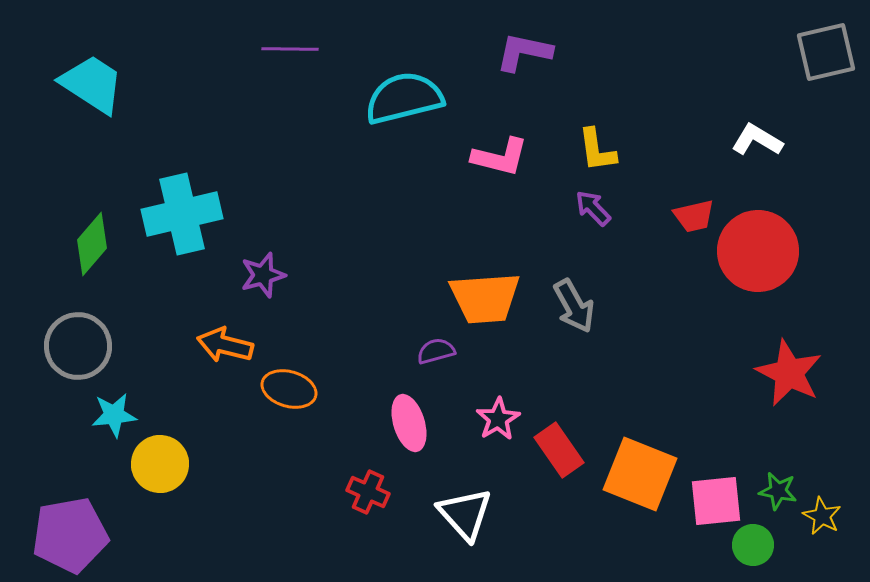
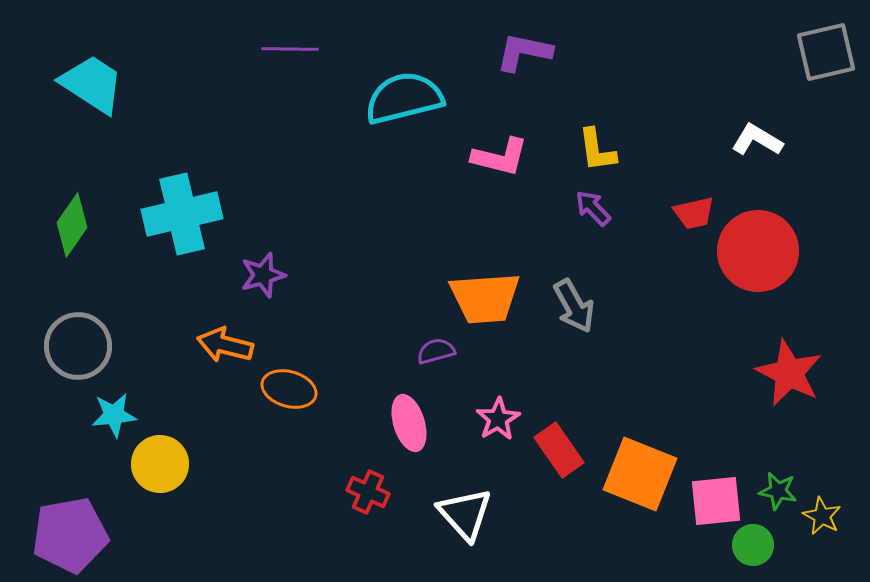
red trapezoid: moved 3 px up
green diamond: moved 20 px left, 19 px up; rotated 6 degrees counterclockwise
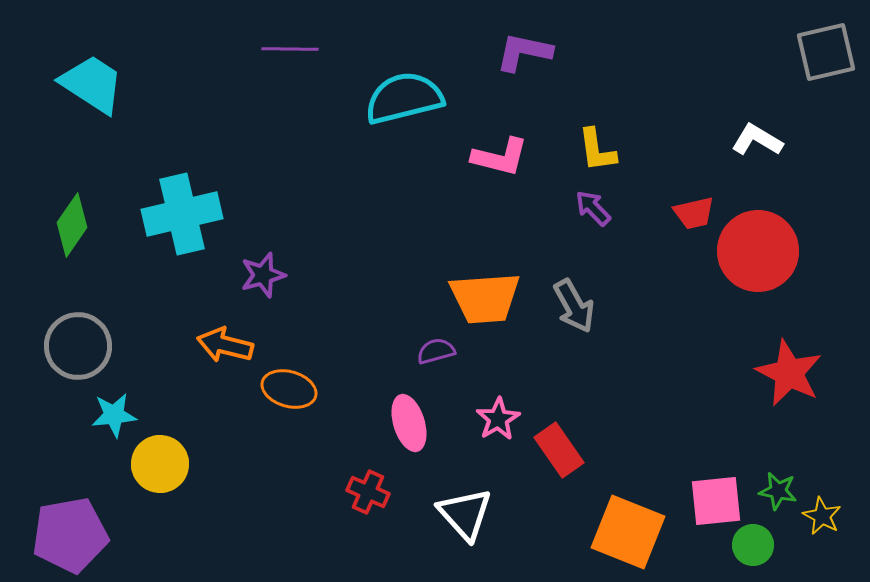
orange square: moved 12 px left, 58 px down
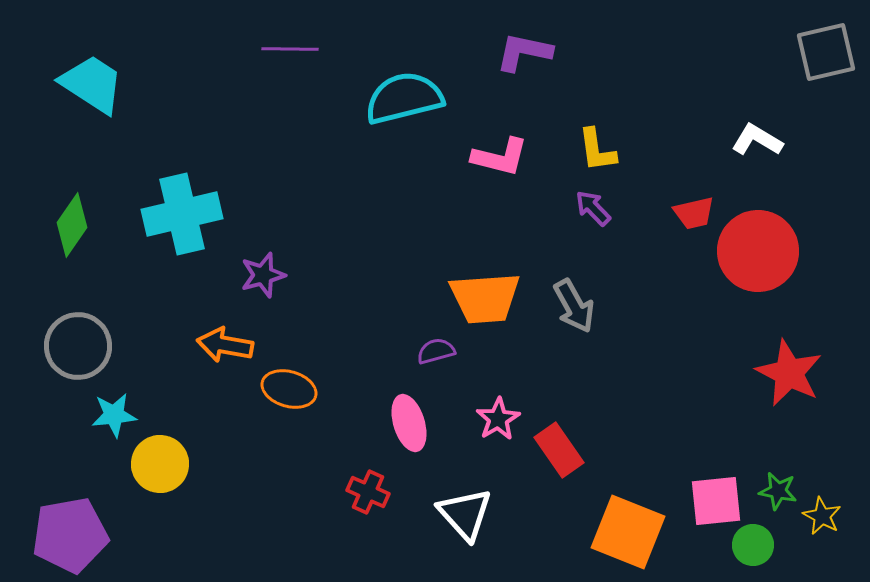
orange arrow: rotated 4 degrees counterclockwise
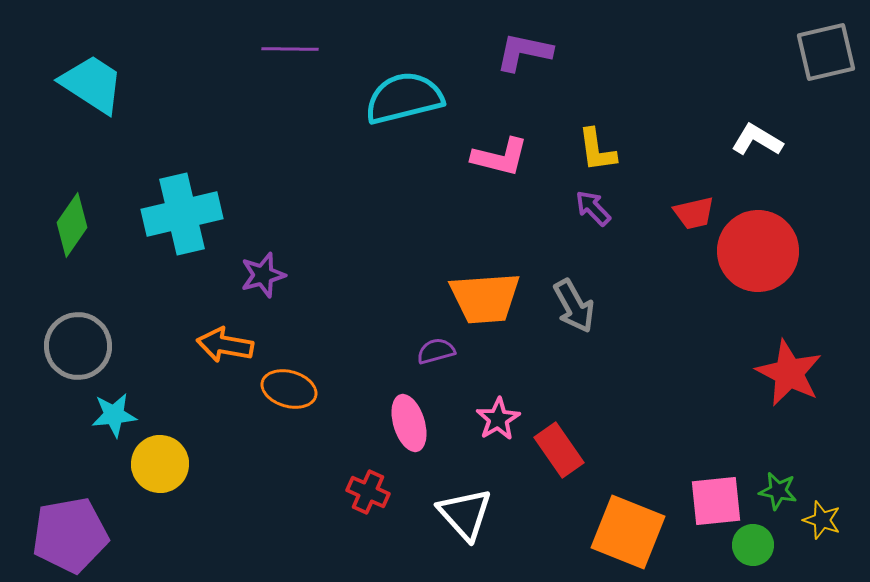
yellow star: moved 4 px down; rotated 9 degrees counterclockwise
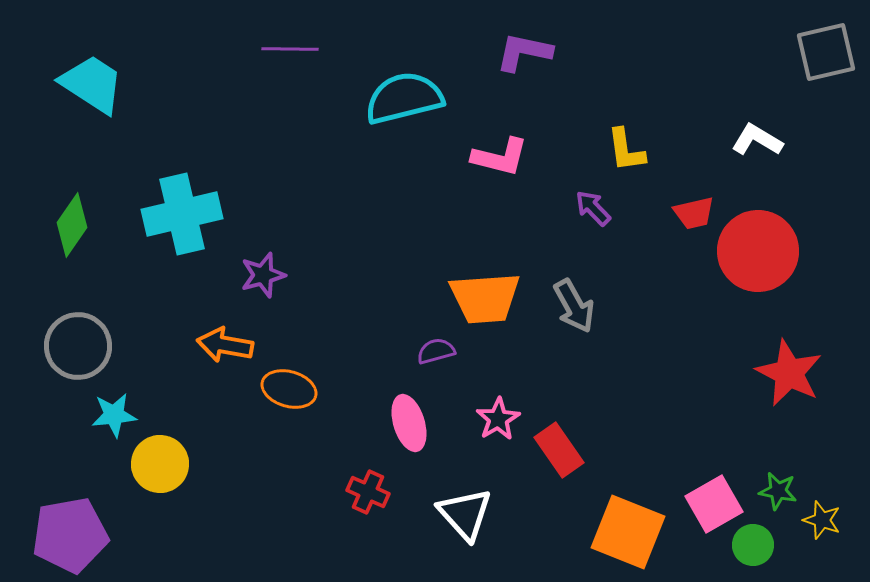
yellow L-shape: moved 29 px right
pink square: moved 2 px left, 3 px down; rotated 24 degrees counterclockwise
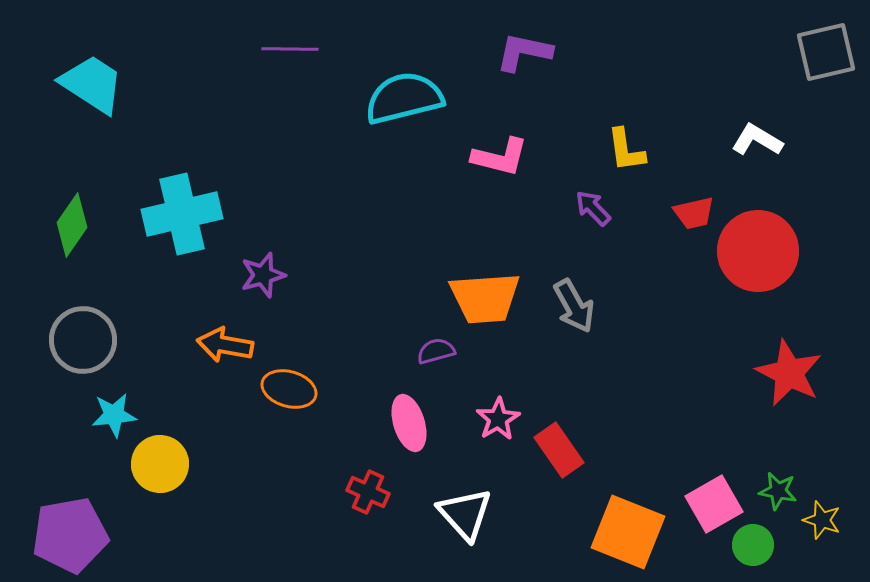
gray circle: moved 5 px right, 6 px up
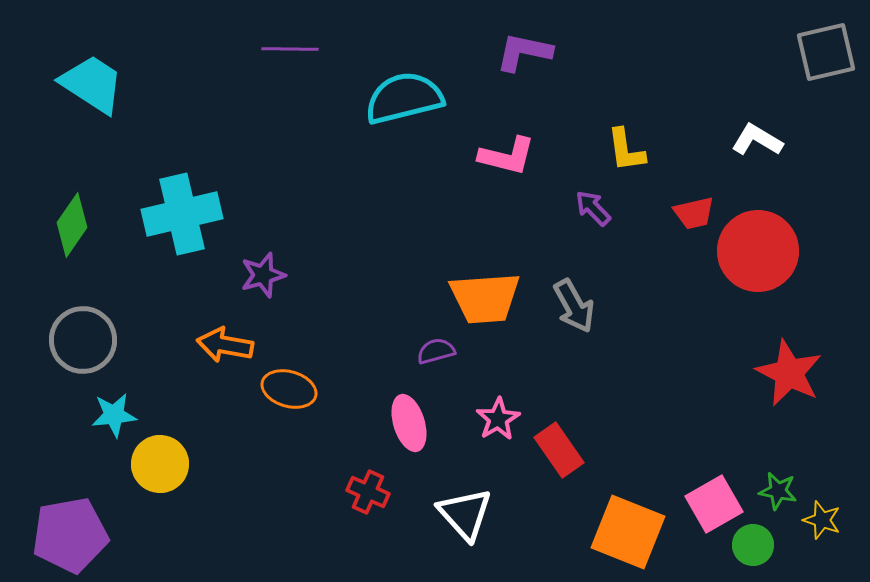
pink L-shape: moved 7 px right, 1 px up
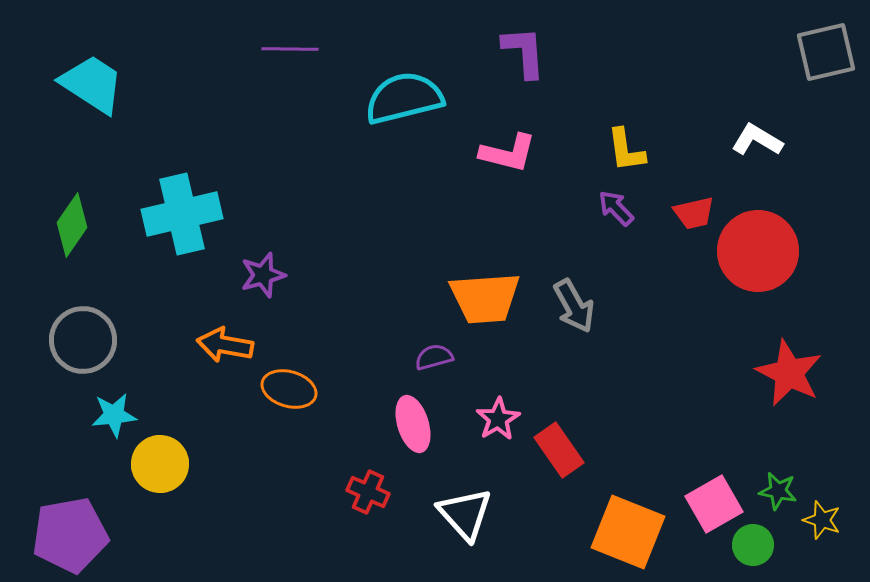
purple L-shape: rotated 74 degrees clockwise
pink L-shape: moved 1 px right, 3 px up
purple arrow: moved 23 px right
purple semicircle: moved 2 px left, 6 px down
pink ellipse: moved 4 px right, 1 px down
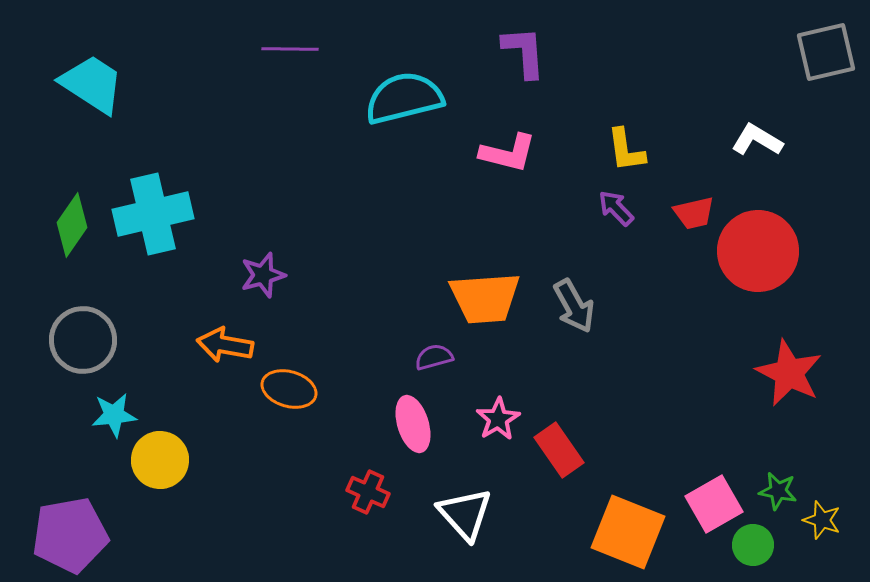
cyan cross: moved 29 px left
yellow circle: moved 4 px up
